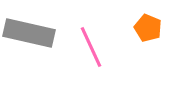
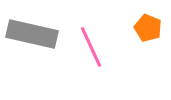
gray rectangle: moved 3 px right, 1 px down
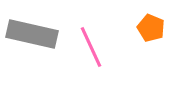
orange pentagon: moved 3 px right
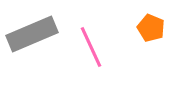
gray rectangle: rotated 36 degrees counterclockwise
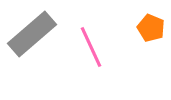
gray rectangle: rotated 18 degrees counterclockwise
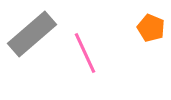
pink line: moved 6 px left, 6 px down
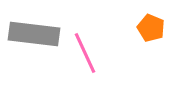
gray rectangle: moved 2 px right; rotated 48 degrees clockwise
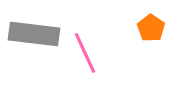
orange pentagon: rotated 12 degrees clockwise
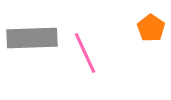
gray rectangle: moved 2 px left, 4 px down; rotated 9 degrees counterclockwise
